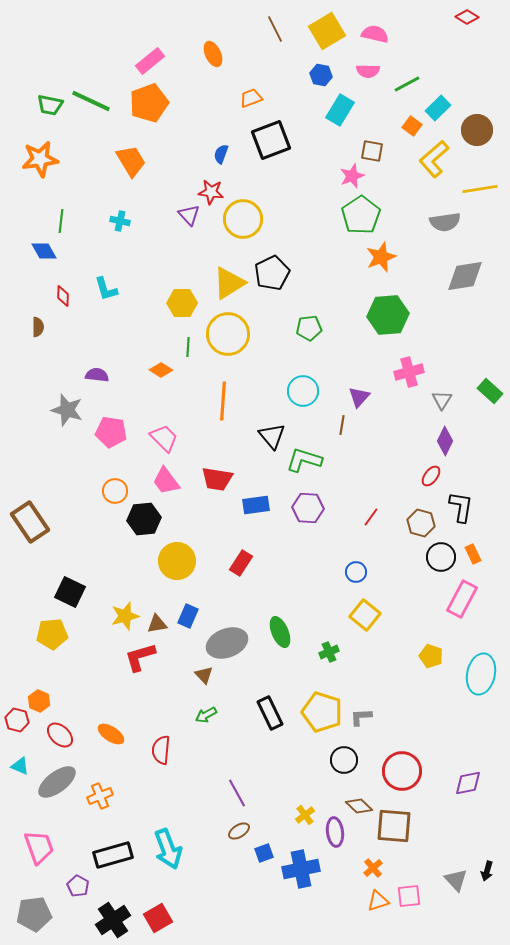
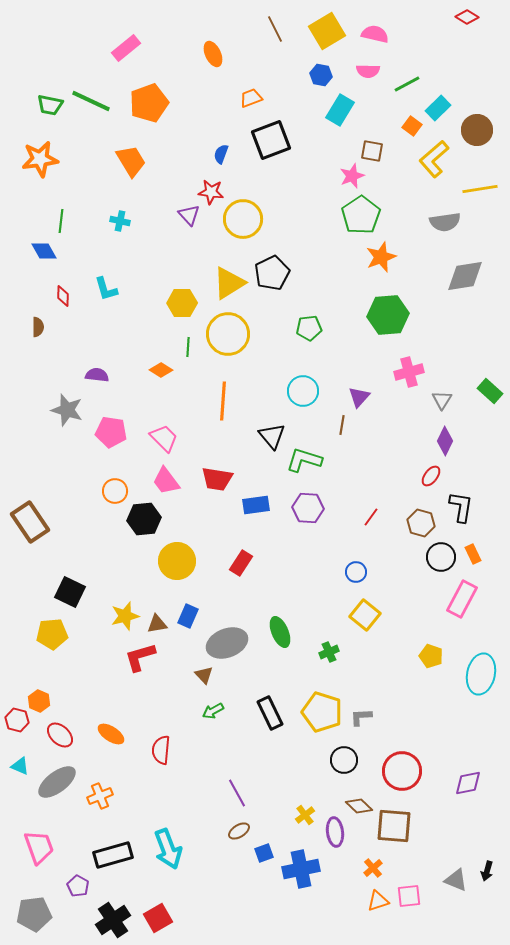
pink rectangle at (150, 61): moved 24 px left, 13 px up
green arrow at (206, 715): moved 7 px right, 4 px up
gray triangle at (456, 880): rotated 25 degrees counterclockwise
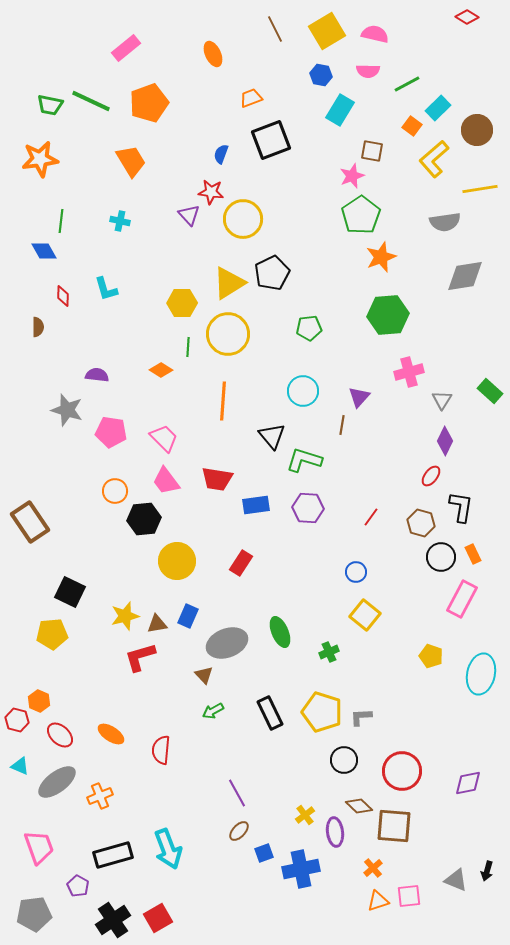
brown ellipse at (239, 831): rotated 15 degrees counterclockwise
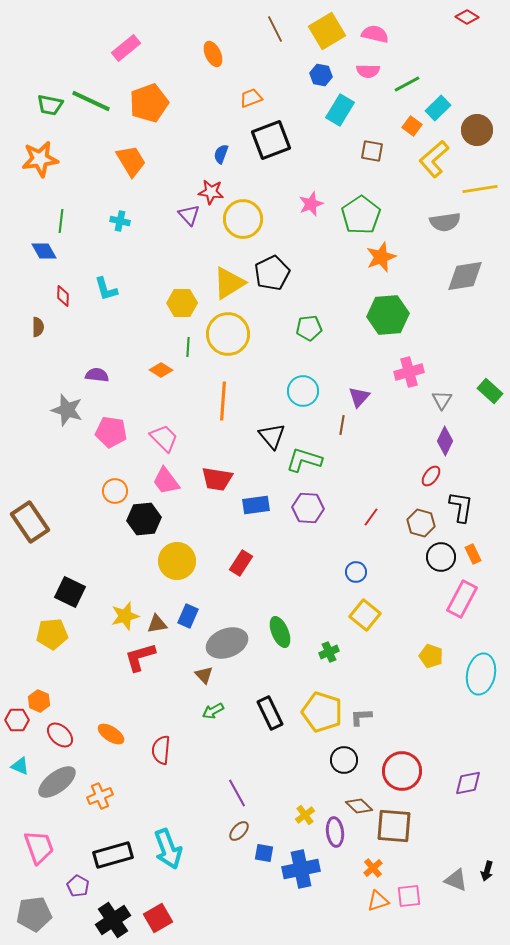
pink star at (352, 176): moved 41 px left, 28 px down
red hexagon at (17, 720): rotated 15 degrees counterclockwise
blue square at (264, 853): rotated 30 degrees clockwise
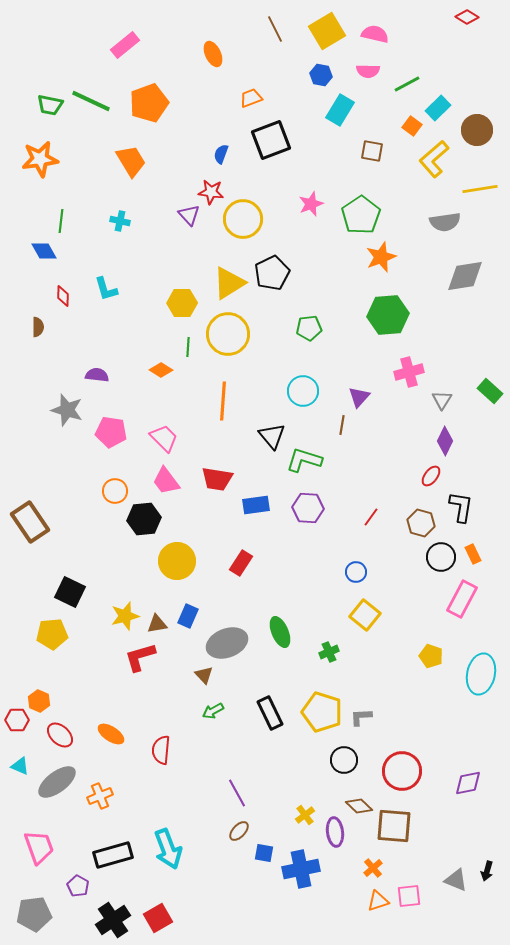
pink rectangle at (126, 48): moved 1 px left, 3 px up
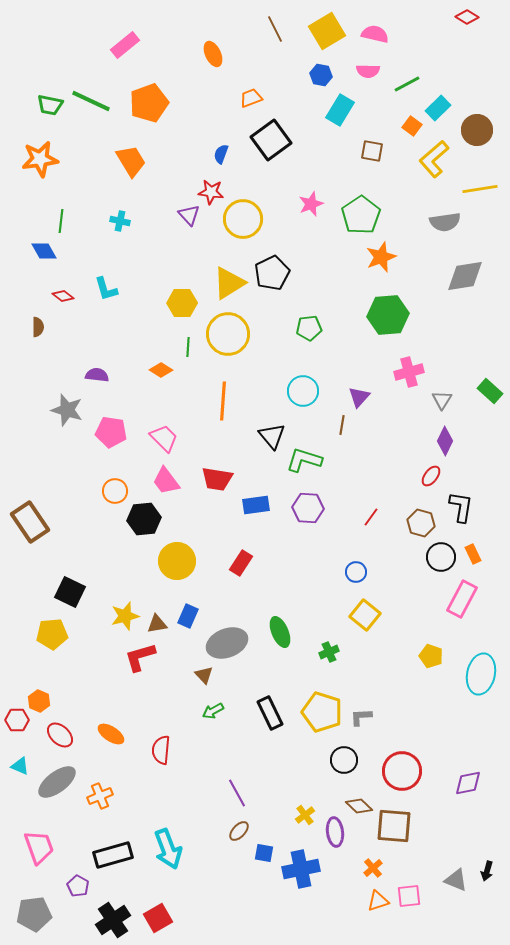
black square at (271, 140): rotated 15 degrees counterclockwise
red diamond at (63, 296): rotated 55 degrees counterclockwise
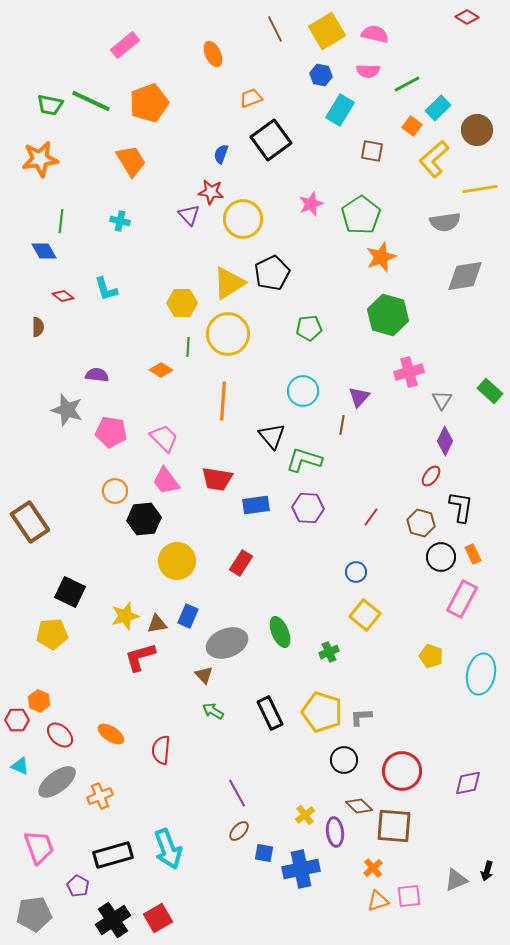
green hexagon at (388, 315): rotated 21 degrees clockwise
green arrow at (213, 711): rotated 60 degrees clockwise
gray triangle at (456, 880): rotated 45 degrees counterclockwise
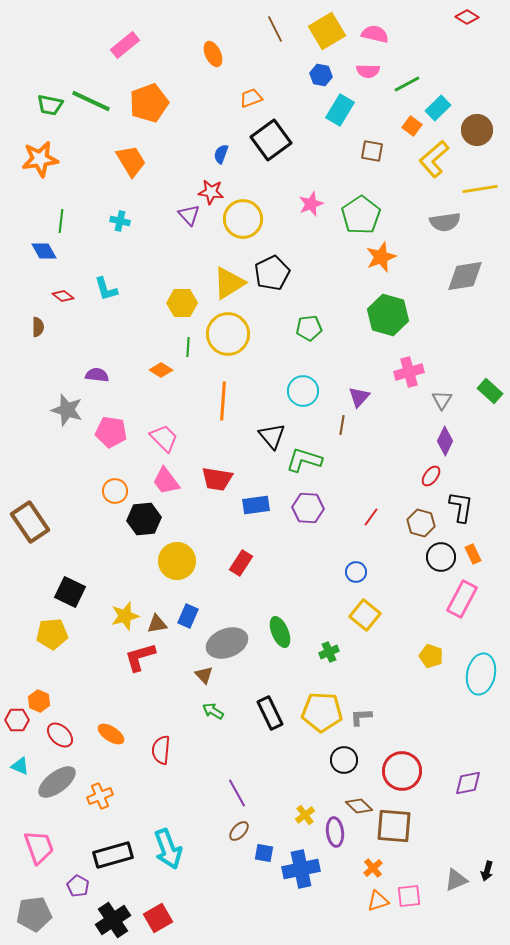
yellow pentagon at (322, 712): rotated 15 degrees counterclockwise
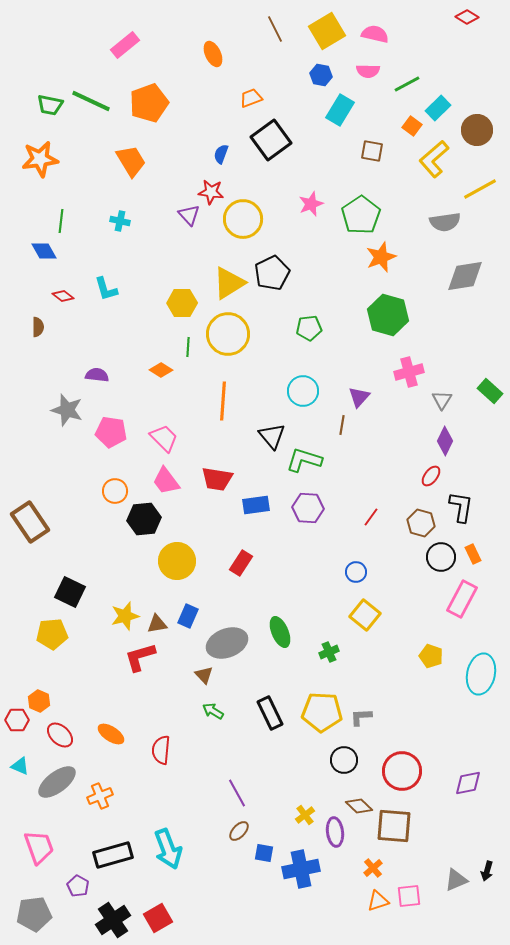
yellow line at (480, 189): rotated 20 degrees counterclockwise
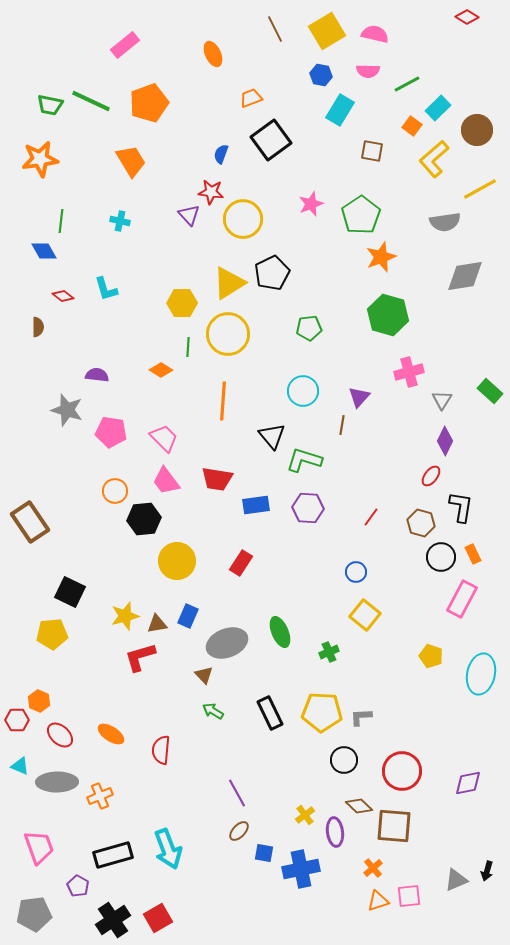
gray ellipse at (57, 782): rotated 36 degrees clockwise
